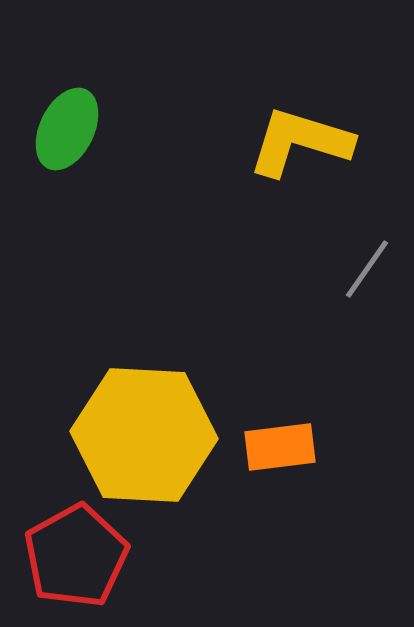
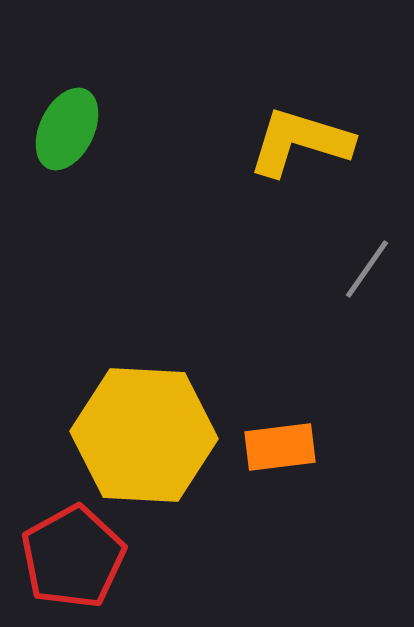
red pentagon: moved 3 px left, 1 px down
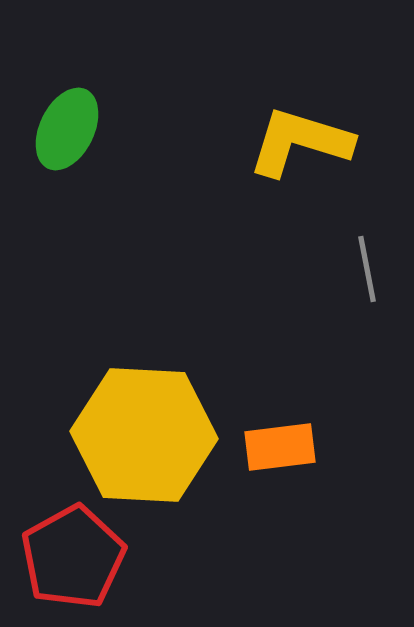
gray line: rotated 46 degrees counterclockwise
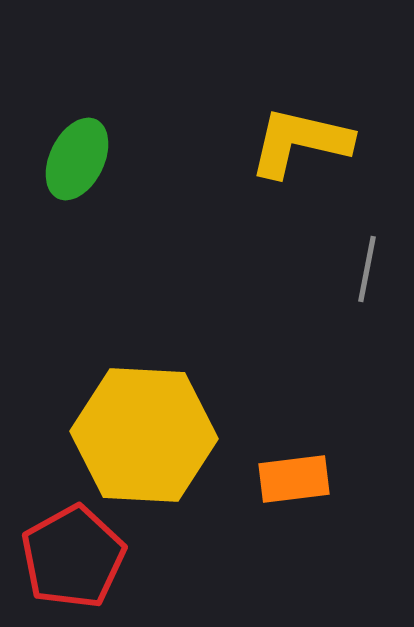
green ellipse: moved 10 px right, 30 px down
yellow L-shape: rotated 4 degrees counterclockwise
gray line: rotated 22 degrees clockwise
orange rectangle: moved 14 px right, 32 px down
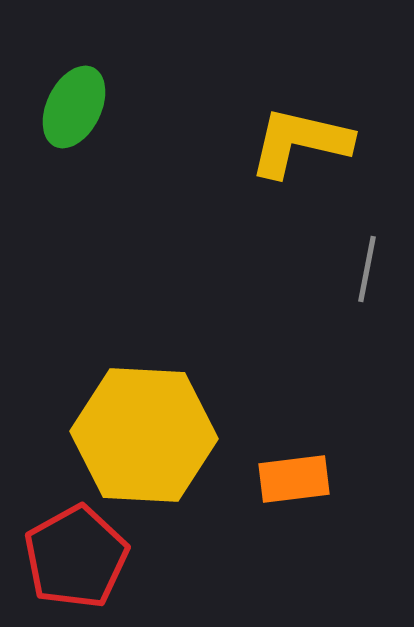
green ellipse: moved 3 px left, 52 px up
red pentagon: moved 3 px right
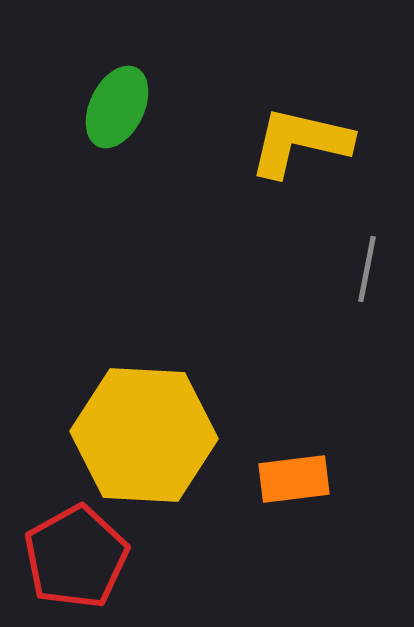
green ellipse: moved 43 px right
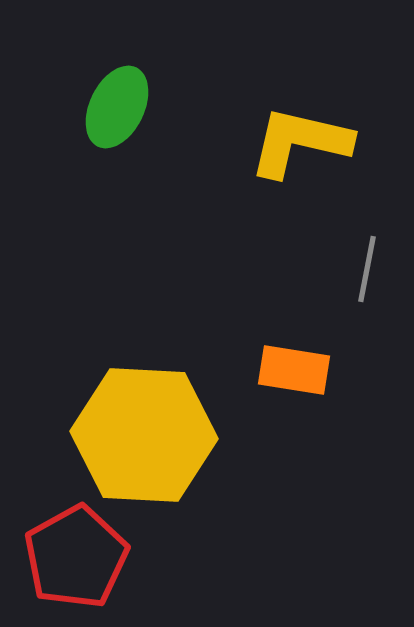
orange rectangle: moved 109 px up; rotated 16 degrees clockwise
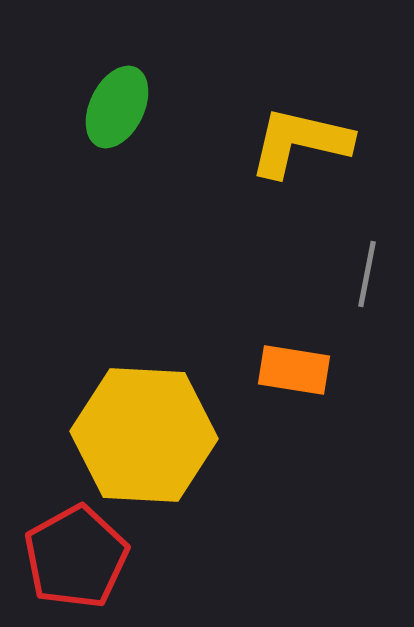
gray line: moved 5 px down
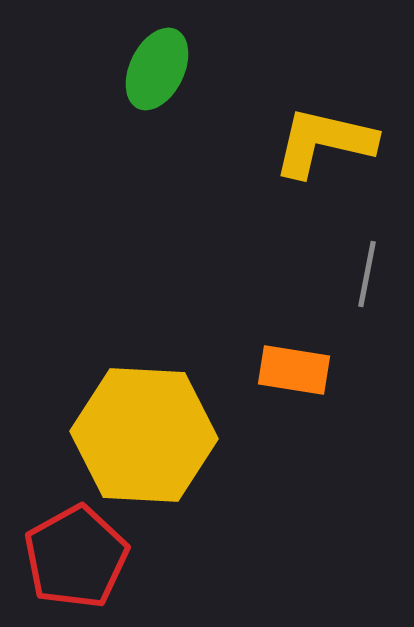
green ellipse: moved 40 px right, 38 px up
yellow L-shape: moved 24 px right
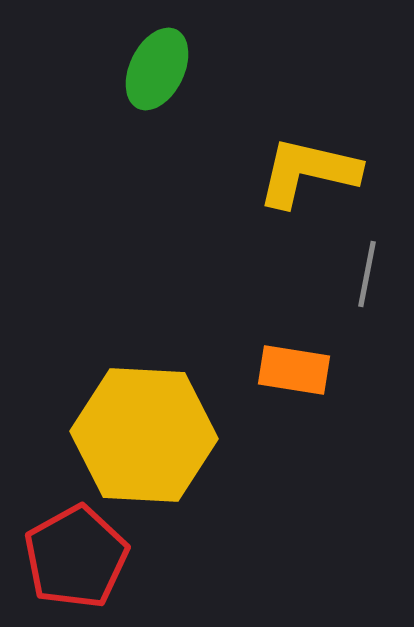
yellow L-shape: moved 16 px left, 30 px down
